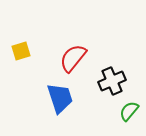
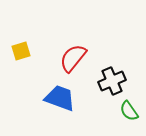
blue trapezoid: rotated 52 degrees counterclockwise
green semicircle: rotated 75 degrees counterclockwise
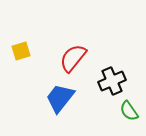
blue trapezoid: rotated 72 degrees counterclockwise
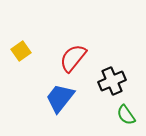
yellow square: rotated 18 degrees counterclockwise
green semicircle: moved 3 px left, 4 px down
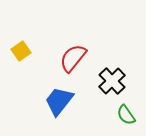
black cross: rotated 20 degrees counterclockwise
blue trapezoid: moved 1 px left, 3 px down
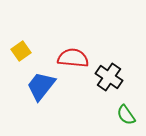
red semicircle: rotated 56 degrees clockwise
black cross: moved 3 px left, 4 px up; rotated 12 degrees counterclockwise
blue trapezoid: moved 18 px left, 15 px up
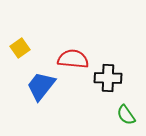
yellow square: moved 1 px left, 3 px up
red semicircle: moved 1 px down
black cross: moved 1 px left, 1 px down; rotated 32 degrees counterclockwise
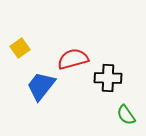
red semicircle: rotated 20 degrees counterclockwise
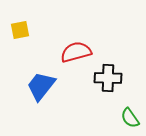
yellow square: moved 18 px up; rotated 24 degrees clockwise
red semicircle: moved 3 px right, 7 px up
green semicircle: moved 4 px right, 3 px down
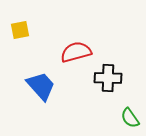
blue trapezoid: rotated 100 degrees clockwise
